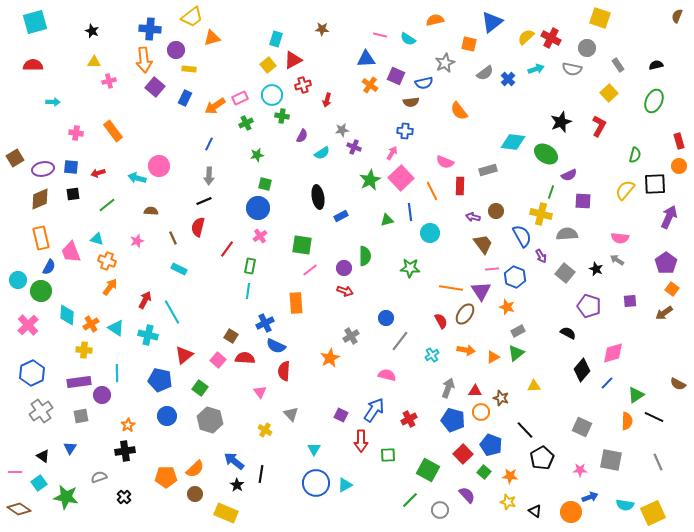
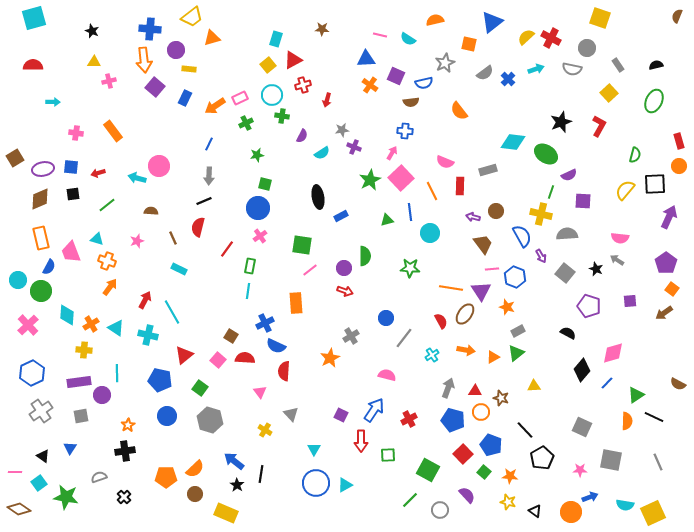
cyan square at (35, 22): moved 1 px left, 4 px up
gray line at (400, 341): moved 4 px right, 3 px up
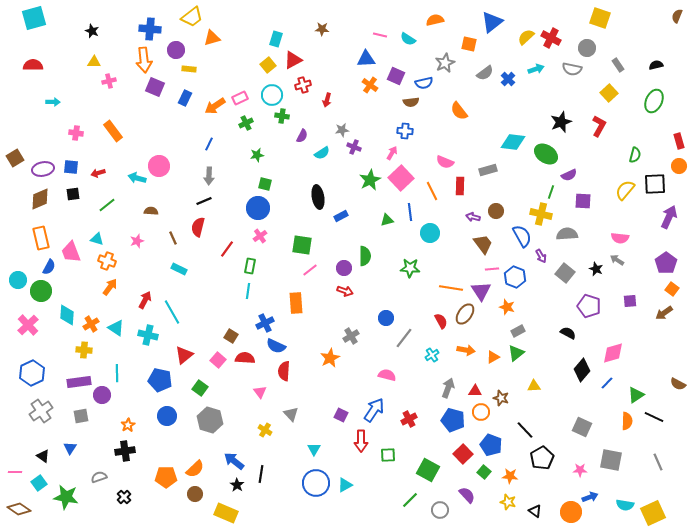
purple square at (155, 87): rotated 18 degrees counterclockwise
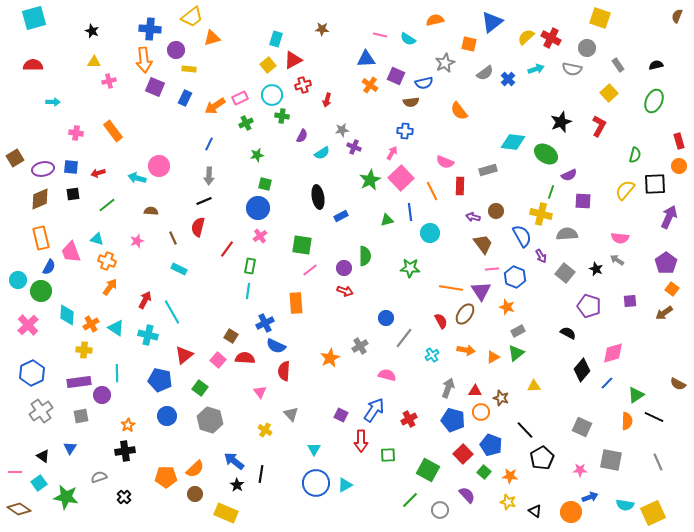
gray cross at (351, 336): moved 9 px right, 10 px down
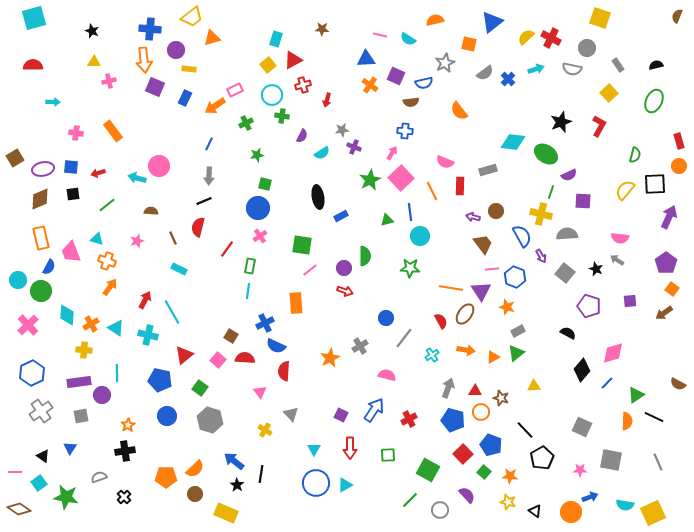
pink rectangle at (240, 98): moved 5 px left, 8 px up
cyan circle at (430, 233): moved 10 px left, 3 px down
red arrow at (361, 441): moved 11 px left, 7 px down
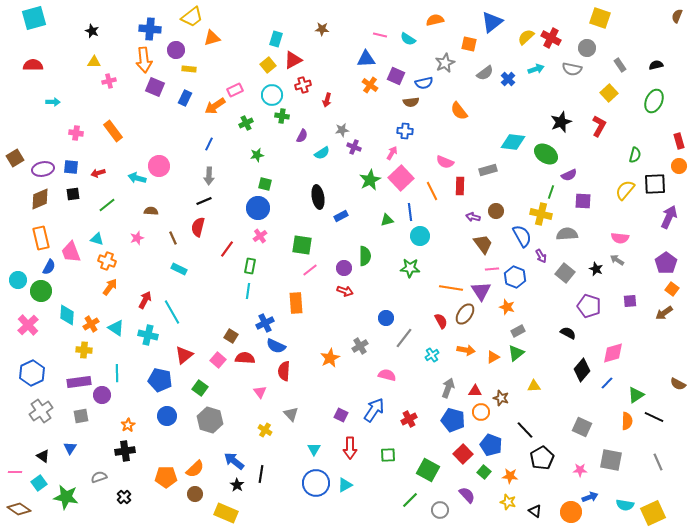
gray rectangle at (618, 65): moved 2 px right
pink star at (137, 241): moved 3 px up
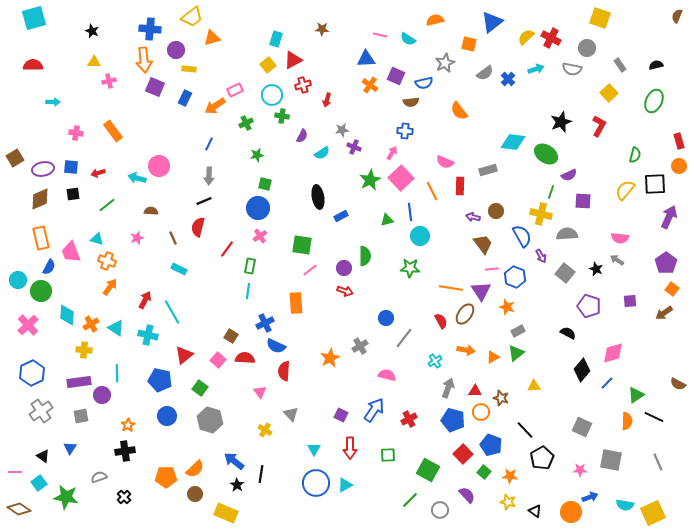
cyan cross at (432, 355): moved 3 px right, 6 px down
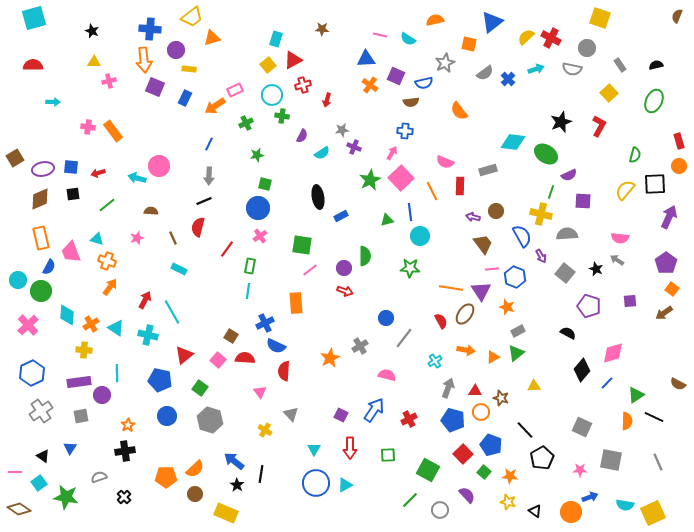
pink cross at (76, 133): moved 12 px right, 6 px up
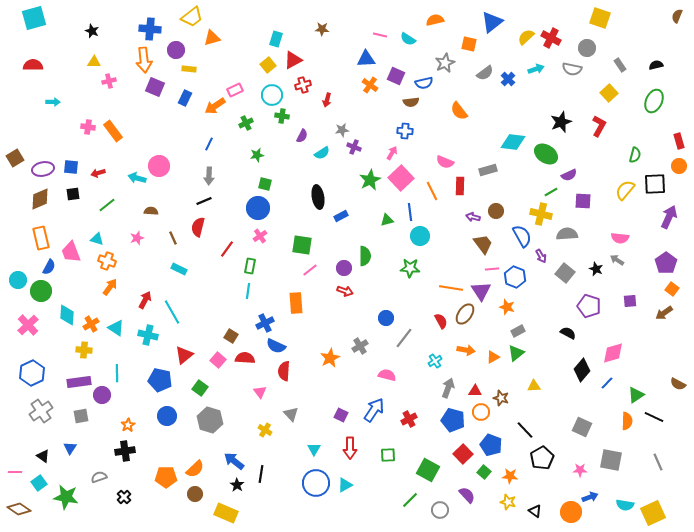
green line at (551, 192): rotated 40 degrees clockwise
